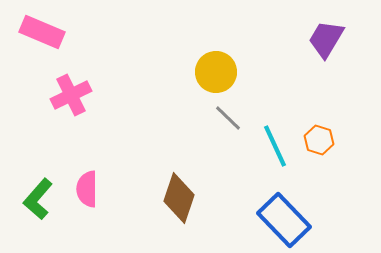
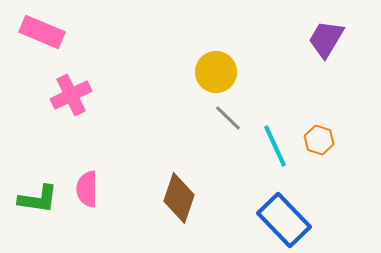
green L-shape: rotated 123 degrees counterclockwise
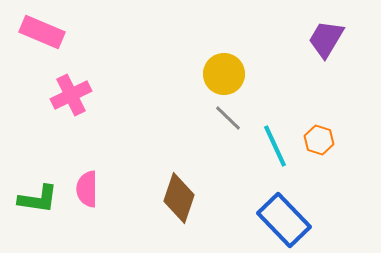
yellow circle: moved 8 px right, 2 px down
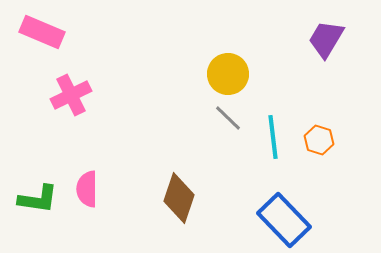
yellow circle: moved 4 px right
cyan line: moved 2 px left, 9 px up; rotated 18 degrees clockwise
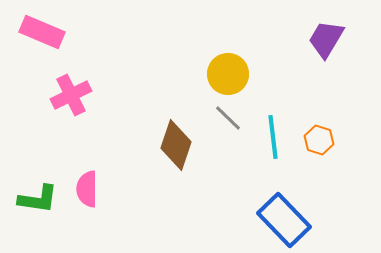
brown diamond: moved 3 px left, 53 px up
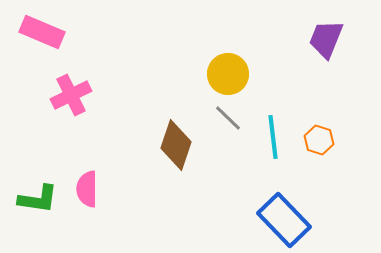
purple trapezoid: rotated 9 degrees counterclockwise
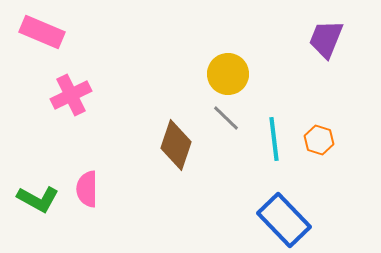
gray line: moved 2 px left
cyan line: moved 1 px right, 2 px down
green L-shape: rotated 21 degrees clockwise
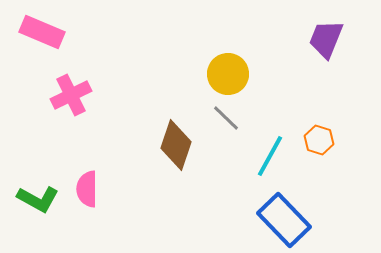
cyan line: moved 4 px left, 17 px down; rotated 36 degrees clockwise
